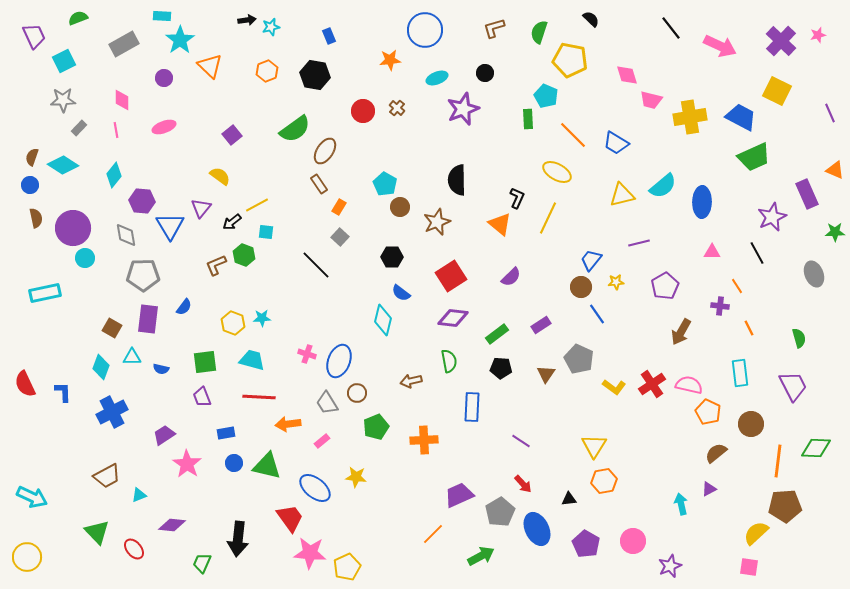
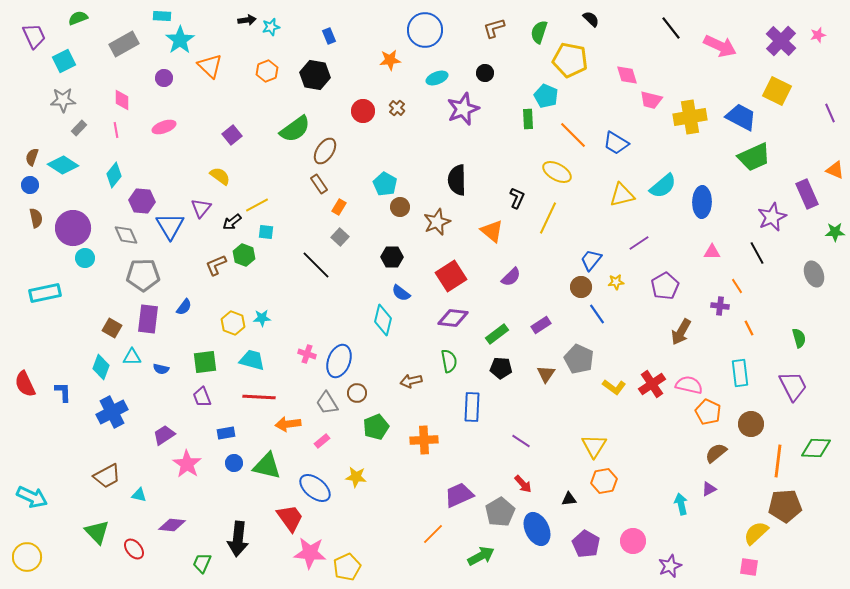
orange triangle at (500, 224): moved 8 px left, 7 px down
gray diamond at (126, 235): rotated 15 degrees counterclockwise
purple line at (639, 243): rotated 20 degrees counterclockwise
cyan triangle at (139, 495): rotated 35 degrees clockwise
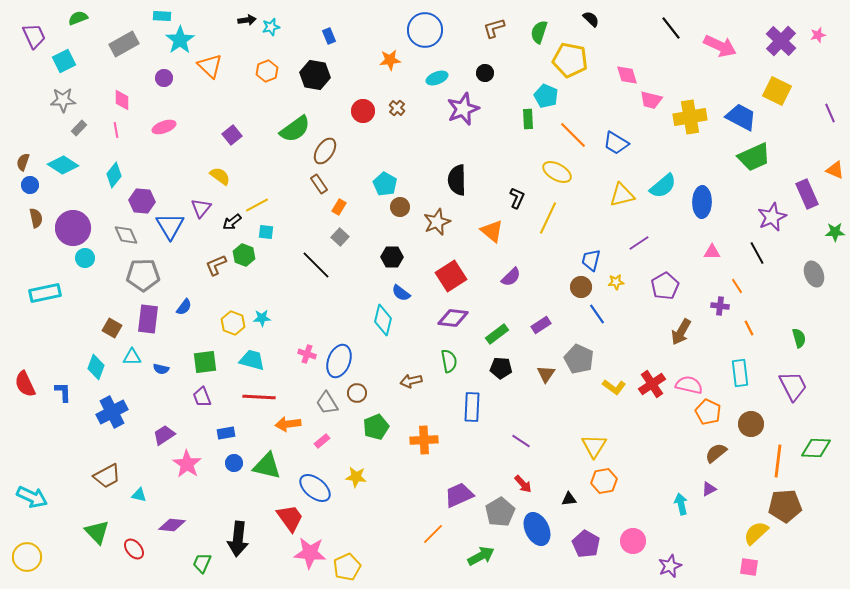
brown semicircle at (32, 157): moved 9 px left, 5 px down
blue trapezoid at (591, 260): rotated 25 degrees counterclockwise
cyan diamond at (101, 367): moved 5 px left
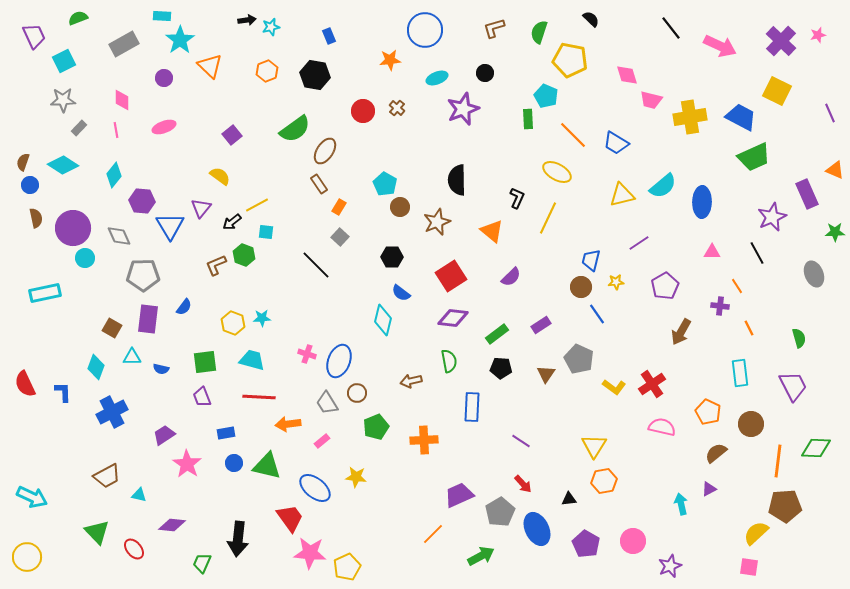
gray diamond at (126, 235): moved 7 px left, 1 px down
pink semicircle at (689, 385): moved 27 px left, 42 px down
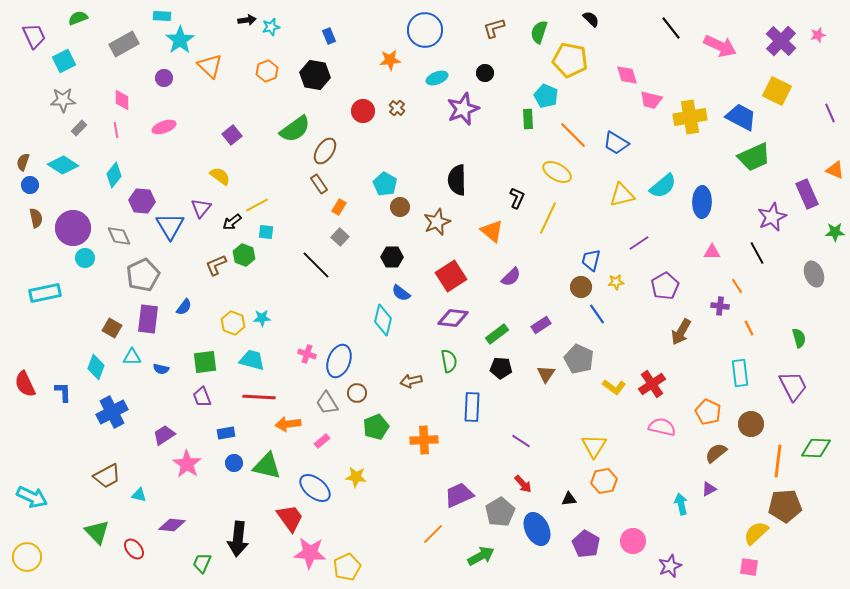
gray pentagon at (143, 275): rotated 24 degrees counterclockwise
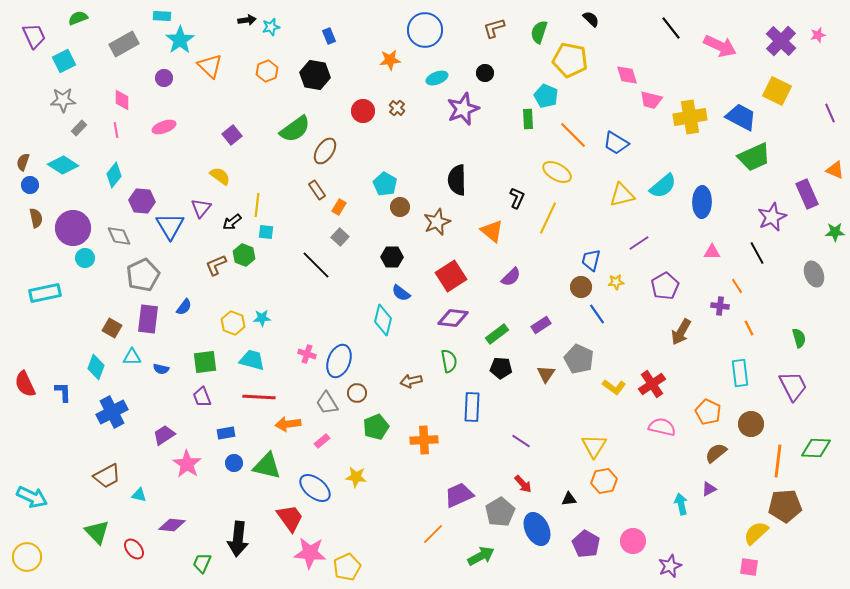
brown rectangle at (319, 184): moved 2 px left, 6 px down
yellow line at (257, 205): rotated 55 degrees counterclockwise
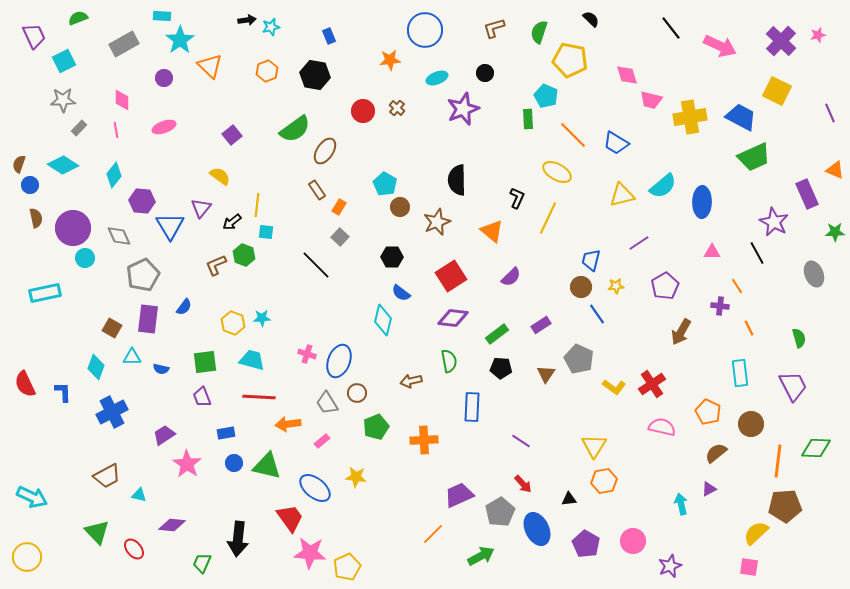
brown semicircle at (23, 162): moved 4 px left, 2 px down
purple star at (772, 217): moved 2 px right, 5 px down; rotated 20 degrees counterclockwise
yellow star at (616, 282): moved 4 px down
